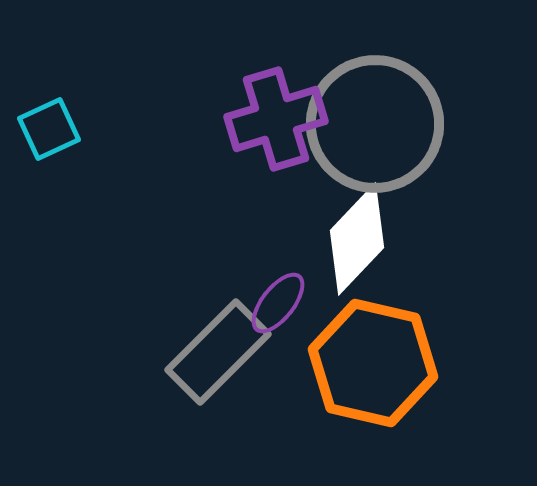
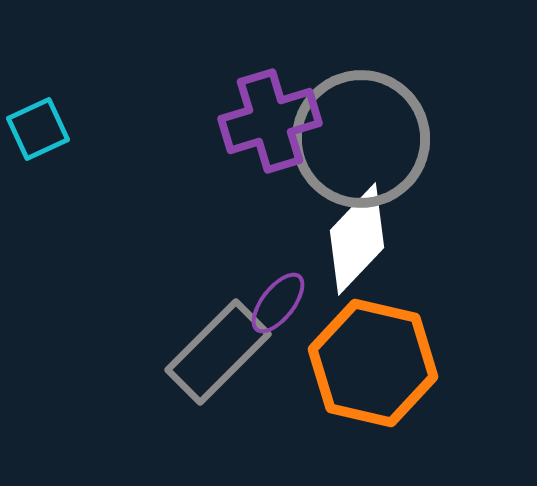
purple cross: moved 6 px left, 2 px down
gray circle: moved 14 px left, 15 px down
cyan square: moved 11 px left
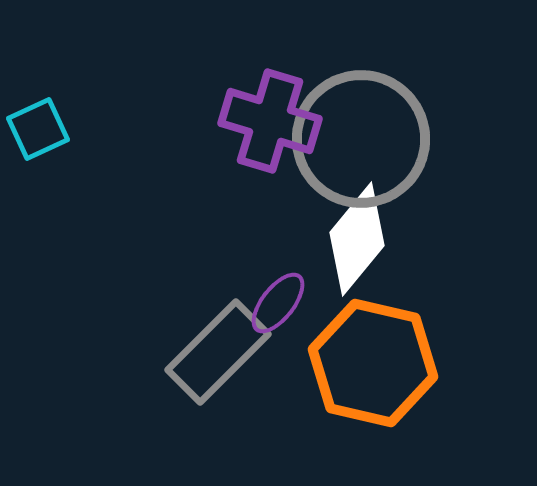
purple cross: rotated 34 degrees clockwise
white diamond: rotated 4 degrees counterclockwise
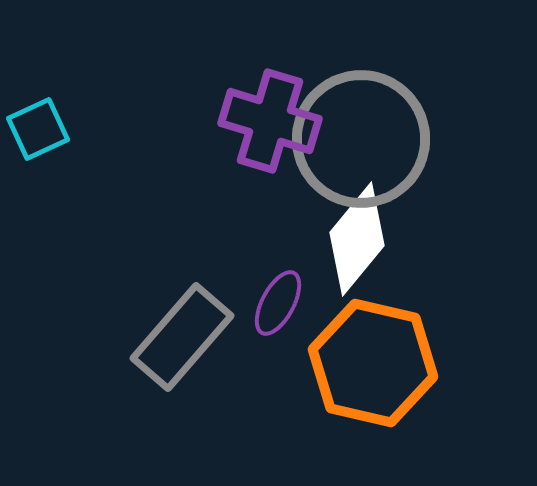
purple ellipse: rotated 10 degrees counterclockwise
gray rectangle: moved 36 px left, 15 px up; rotated 4 degrees counterclockwise
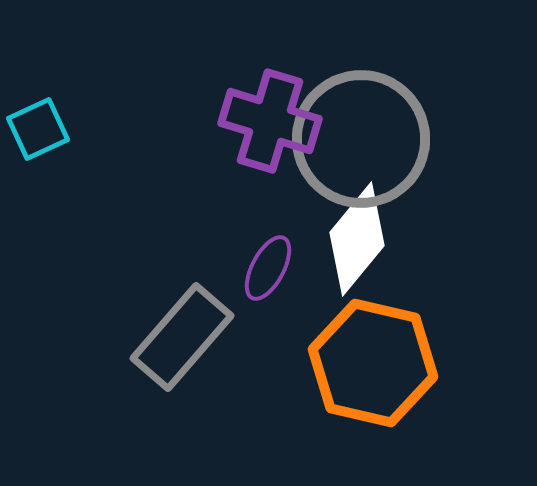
purple ellipse: moved 10 px left, 35 px up
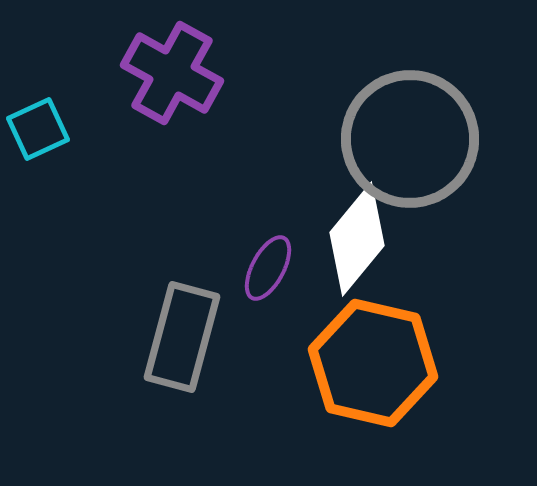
purple cross: moved 98 px left, 48 px up; rotated 12 degrees clockwise
gray circle: moved 49 px right
gray rectangle: rotated 26 degrees counterclockwise
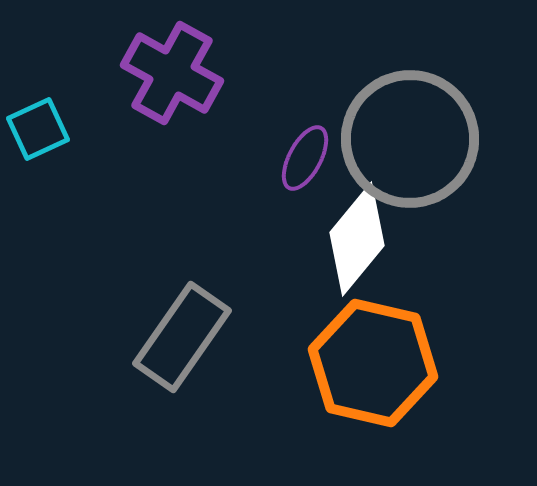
purple ellipse: moved 37 px right, 110 px up
gray rectangle: rotated 20 degrees clockwise
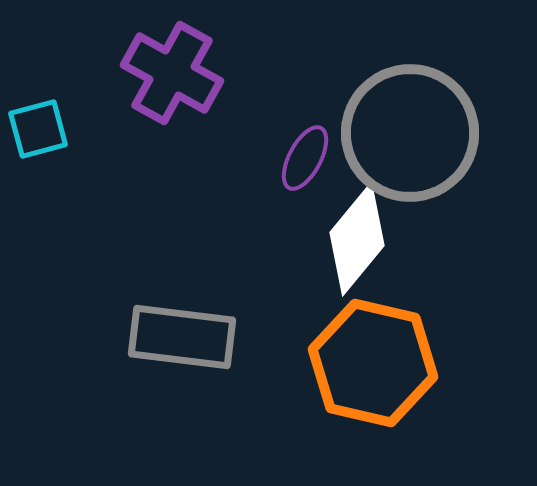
cyan square: rotated 10 degrees clockwise
gray circle: moved 6 px up
gray rectangle: rotated 62 degrees clockwise
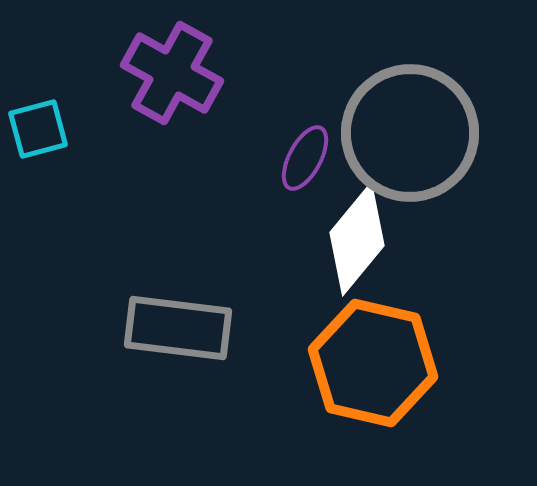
gray rectangle: moved 4 px left, 9 px up
